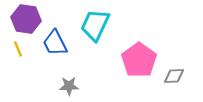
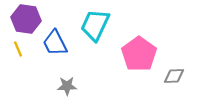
pink pentagon: moved 6 px up
gray star: moved 2 px left
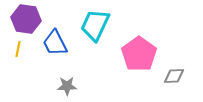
yellow line: rotated 35 degrees clockwise
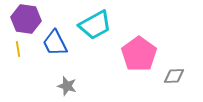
cyan trapezoid: rotated 144 degrees counterclockwise
yellow line: rotated 21 degrees counterclockwise
gray star: rotated 18 degrees clockwise
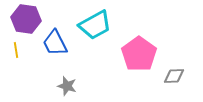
yellow line: moved 2 px left, 1 px down
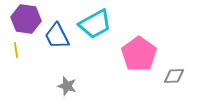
cyan trapezoid: moved 1 px up
blue trapezoid: moved 2 px right, 7 px up
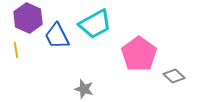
purple hexagon: moved 2 px right, 1 px up; rotated 16 degrees clockwise
gray diamond: rotated 45 degrees clockwise
gray star: moved 17 px right, 3 px down
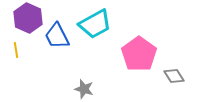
gray diamond: rotated 15 degrees clockwise
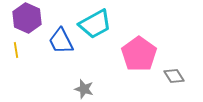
purple hexagon: moved 1 px left
blue trapezoid: moved 4 px right, 5 px down
